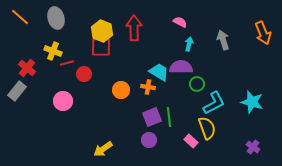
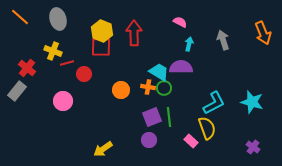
gray ellipse: moved 2 px right, 1 px down
red arrow: moved 5 px down
green circle: moved 33 px left, 4 px down
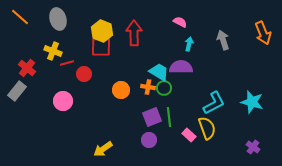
pink rectangle: moved 2 px left, 6 px up
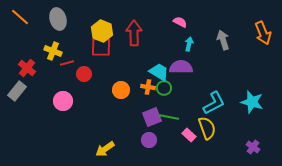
green line: rotated 72 degrees counterclockwise
yellow arrow: moved 2 px right
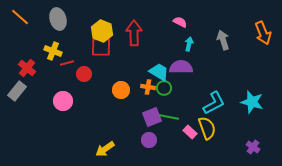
pink rectangle: moved 1 px right, 3 px up
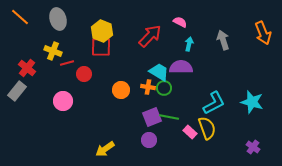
red arrow: moved 16 px right, 3 px down; rotated 45 degrees clockwise
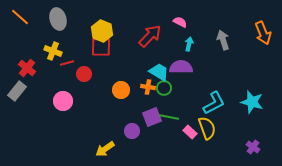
purple circle: moved 17 px left, 9 px up
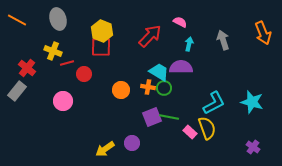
orange line: moved 3 px left, 3 px down; rotated 12 degrees counterclockwise
purple circle: moved 12 px down
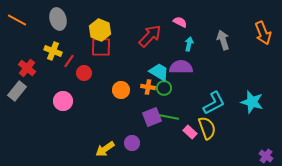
yellow hexagon: moved 2 px left, 1 px up
red line: moved 2 px right, 2 px up; rotated 40 degrees counterclockwise
red circle: moved 1 px up
purple cross: moved 13 px right, 9 px down
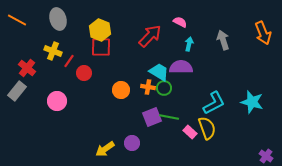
pink circle: moved 6 px left
